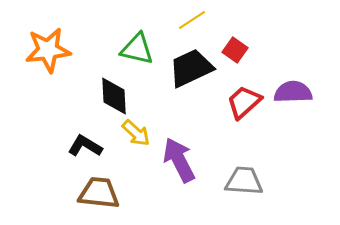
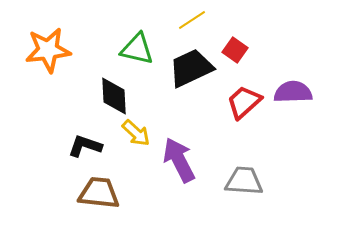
black L-shape: rotated 12 degrees counterclockwise
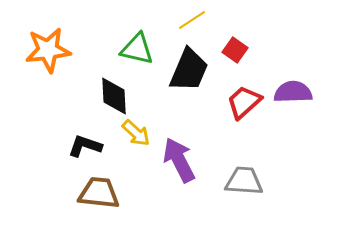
black trapezoid: moved 2 px left, 2 px down; rotated 138 degrees clockwise
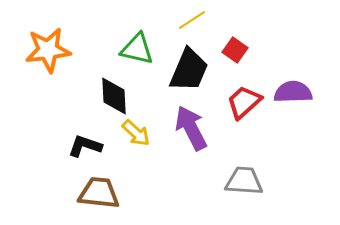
purple arrow: moved 12 px right, 32 px up
